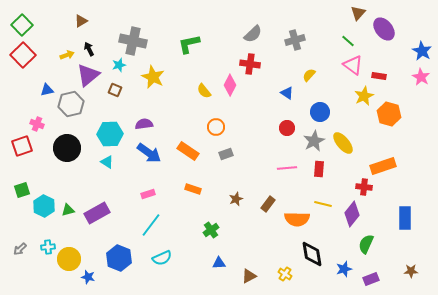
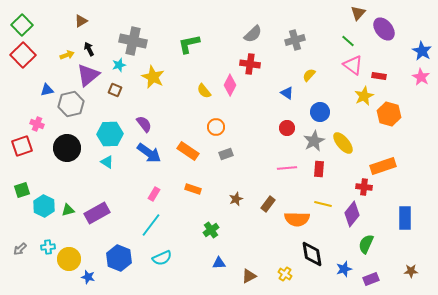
purple semicircle at (144, 124): rotated 60 degrees clockwise
pink rectangle at (148, 194): moved 6 px right; rotated 40 degrees counterclockwise
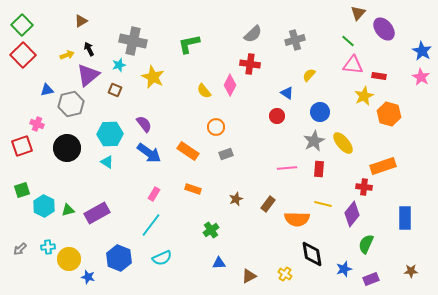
pink triangle at (353, 65): rotated 30 degrees counterclockwise
red circle at (287, 128): moved 10 px left, 12 px up
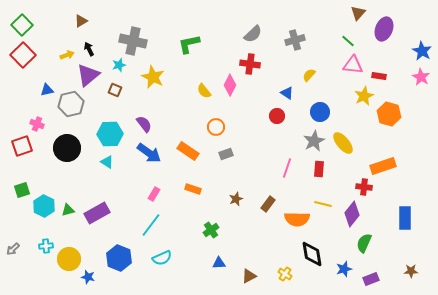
purple ellipse at (384, 29): rotated 60 degrees clockwise
pink line at (287, 168): rotated 66 degrees counterclockwise
green semicircle at (366, 244): moved 2 px left, 1 px up
cyan cross at (48, 247): moved 2 px left, 1 px up
gray arrow at (20, 249): moved 7 px left
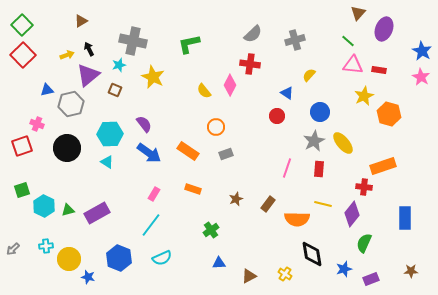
red rectangle at (379, 76): moved 6 px up
